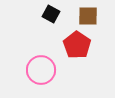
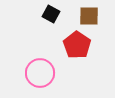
brown square: moved 1 px right
pink circle: moved 1 px left, 3 px down
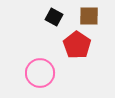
black square: moved 3 px right, 3 px down
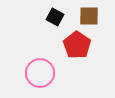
black square: moved 1 px right
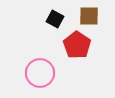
black square: moved 2 px down
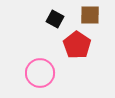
brown square: moved 1 px right, 1 px up
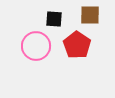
black square: moved 1 px left; rotated 24 degrees counterclockwise
pink circle: moved 4 px left, 27 px up
